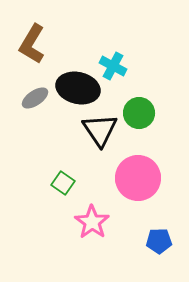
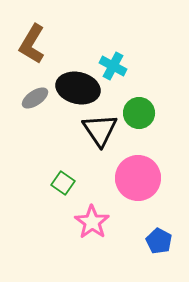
blue pentagon: rotated 30 degrees clockwise
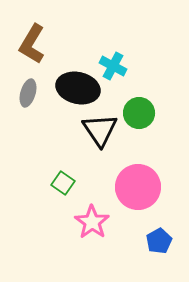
gray ellipse: moved 7 px left, 5 px up; rotated 40 degrees counterclockwise
pink circle: moved 9 px down
blue pentagon: rotated 15 degrees clockwise
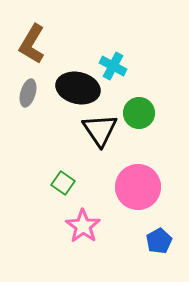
pink star: moved 9 px left, 4 px down
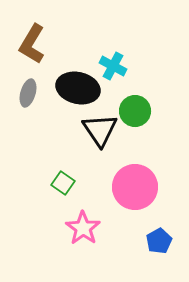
green circle: moved 4 px left, 2 px up
pink circle: moved 3 px left
pink star: moved 2 px down
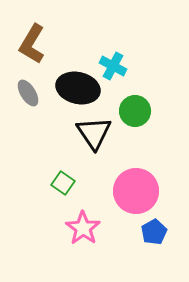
gray ellipse: rotated 48 degrees counterclockwise
black triangle: moved 6 px left, 3 px down
pink circle: moved 1 px right, 4 px down
blue pentagon: moved 5 px left, 9 px up
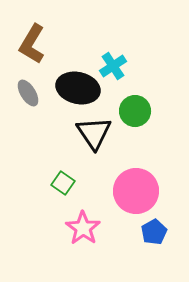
cyan cross: rotated 28 degrees clockwise
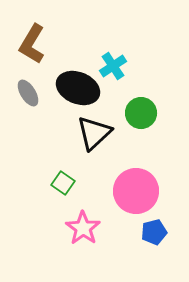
black ellipse: rotated 9 degrees clockwise
green circle: moved 6 px right, 2 px down
black triangle: rotated 21 degrees clockwise
blue pentagon: rotated 15 degrees clockwise
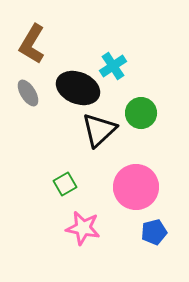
black triangle: moved 5 px right, 3 px up
green square: moved 2 px right, 1 px down; rotated 25 degrees clockwise
pink circle: moved 4 px up
pink star: rotated 24 degrees counterclockwise
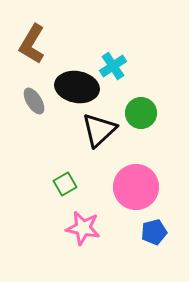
black ellipse: moved 1 px left, 1 px up; rotated 12 degrees counterclockwise
gray ellipse: moved 6 px right, 8 px down
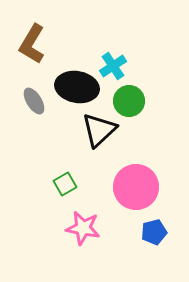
green circle: moved 12 px left, 12 px up
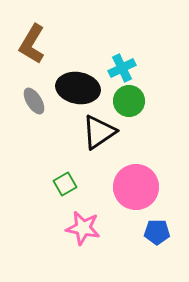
cyan cross: moved 9 px right, 2 px down; rotated 8 degrees clockwise
black ellipse: moved 1 px right, 1 px down
black triangle: moved 2 px down; rotated 9 degrees clockwise
blue pentagon: moved 3 px right; rotated 15 degrees clockwise
